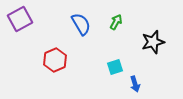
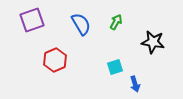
purple square: moved 12 px right, 1 px down; rotated 10 degrees clockwise
black star: rotated 25 degrees clockwise
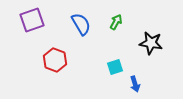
black star: moved 2 px left, 1 px down
red hexagon: rotated 15 degrees counterclockwise
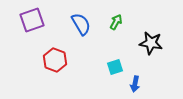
blue arrow: rotated 28 degrees clockwise
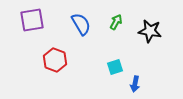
purple square: rotated 10 degrees clockwise
black star: moved 1 px left, 12 px up
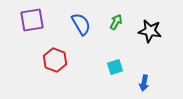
blue arrow: moved 9 px right, 1 px up
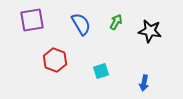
cyan square: moved 14 px left, 4 px down
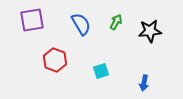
black star: rotated 15 degrees counterclockwise
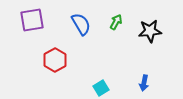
red hexagon: rotated 10 degrees clockwise
cyan square: moved 17 px down; rotated 14 degrees counterclockwise
